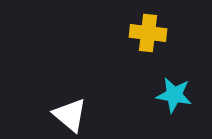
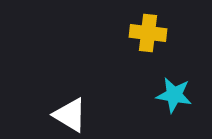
white triangle: rotated 9 degrees counterclockwise
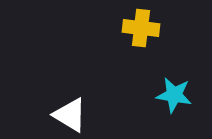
yellow cross: moved 7 px left, 5 px up
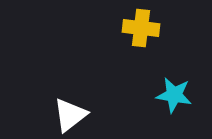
white triangle: rotated 51 degrees clockwise
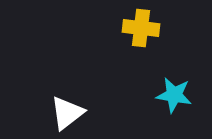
white triangle: moved 3 px left, 2 px up
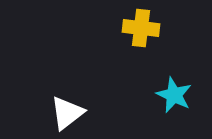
cyan star: rotated 15 degrees clockwise
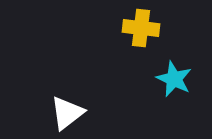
cyan star: moved 16 px up
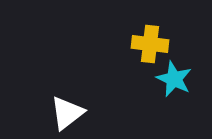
yellow cross: moved 9 px right, 16 px down
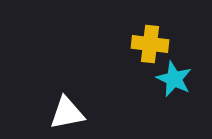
white triangle: rotated 27 degrees clockwise
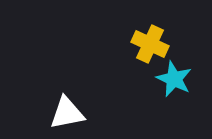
yellow cross: rotated 18 degrees clockwise
